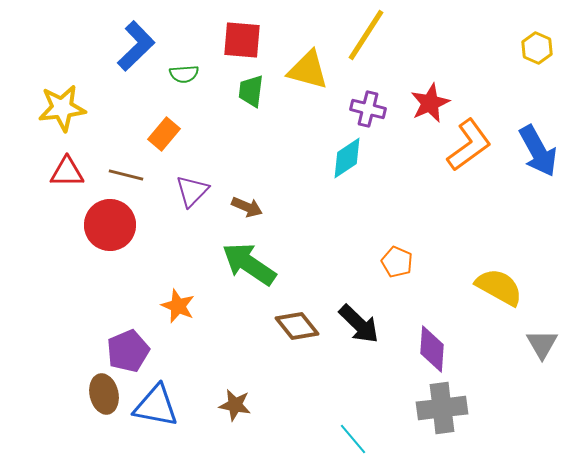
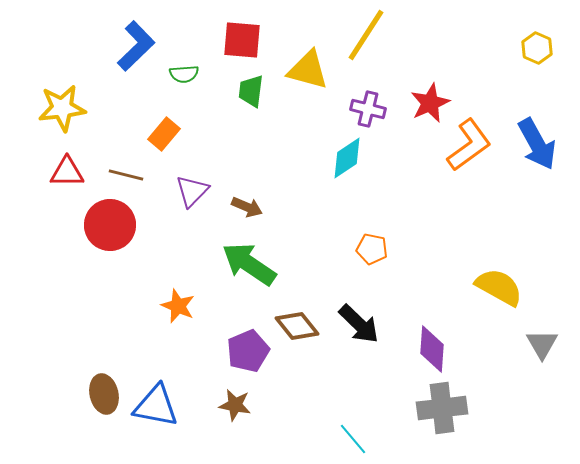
blue arrow: moved 1 px left, 7 px up
orange pentagon: moved 25 px left, 13 px up; rotated 12 degrees counterclockwise
purple pentagon: moved 120 px right
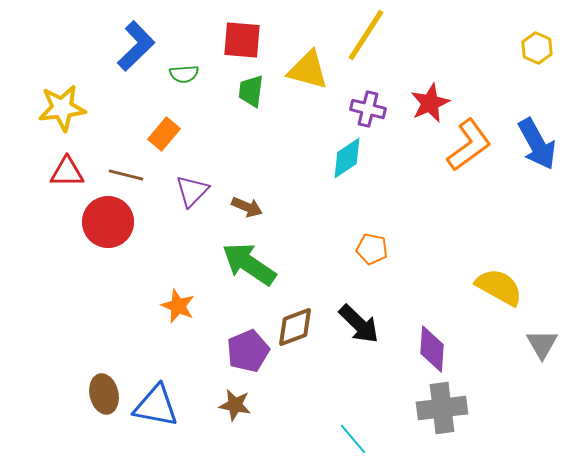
red circle: moved 2 px left, 3 px up
brown diamond: moved 2 px left, 1 px down; rotated 72 degrees counterclockwise
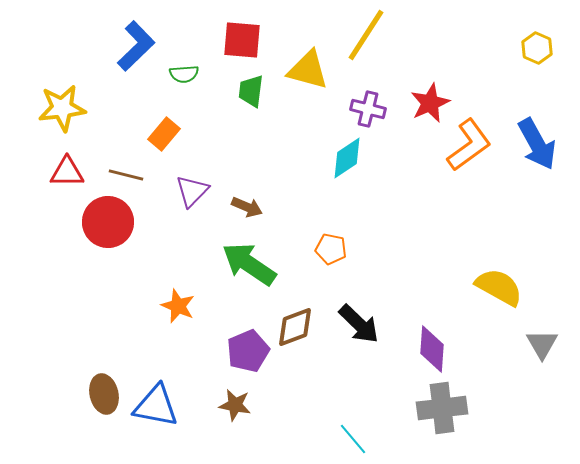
orange pentagon: moved 41 px left
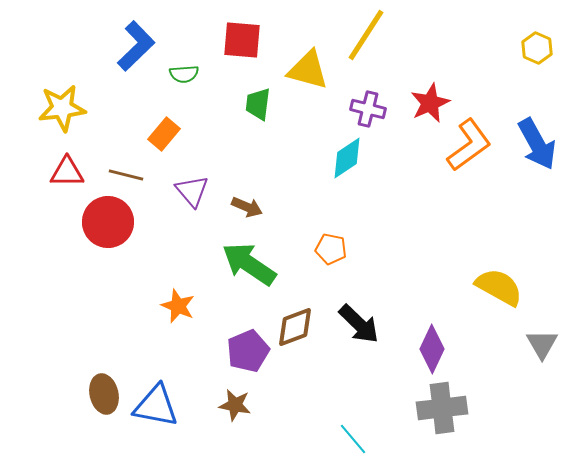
green trapezoid: moved 7 px right, 13 px down
purple triangle: rotated 24 degrees counterclockwise
purple diamond: rotated 21 degrees clockwise
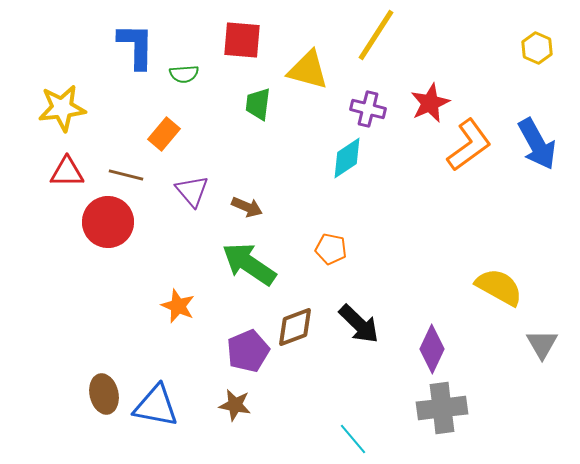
yellow line: moved 10 px right
blue L-shape: rotated 45 degrees counterclockwise
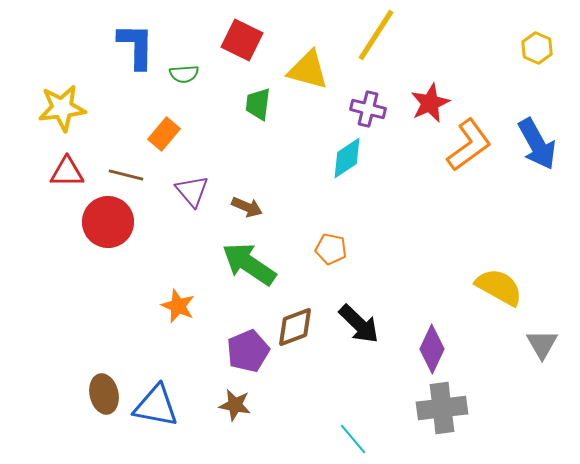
red square: rotated 21 degrees clockwise
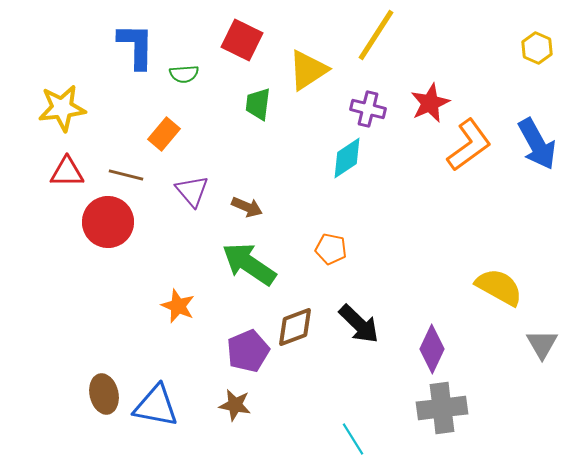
yellow triangle: rotated 48 degrees counterclockwise
cyan line: rotated 8 degrees clockwise
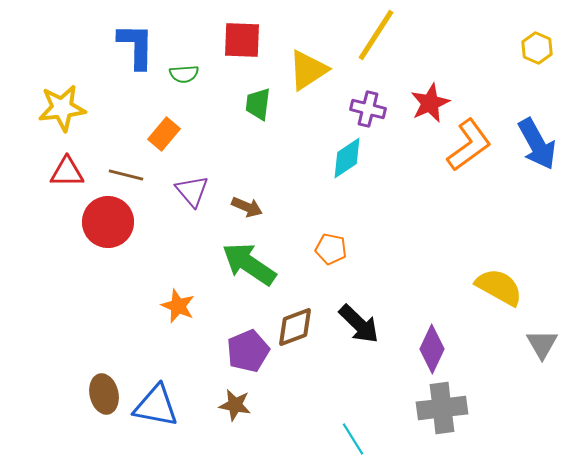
red square: rotated 24 degrees counterclockwise
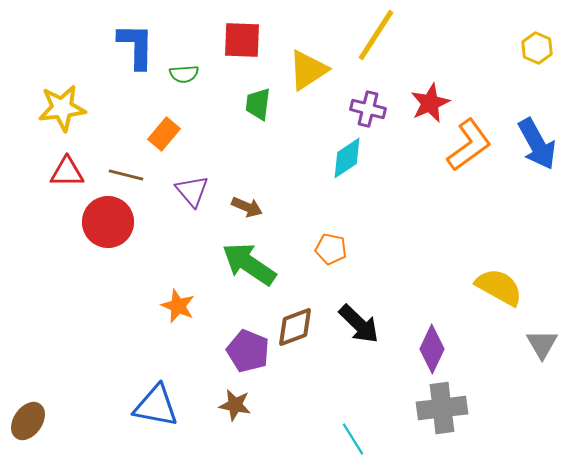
purple pentagon: rotated 27 degrees counterclockwise
brown ellipse: moved 76 px left, 27 px down; rotated 48 degrees clockwise
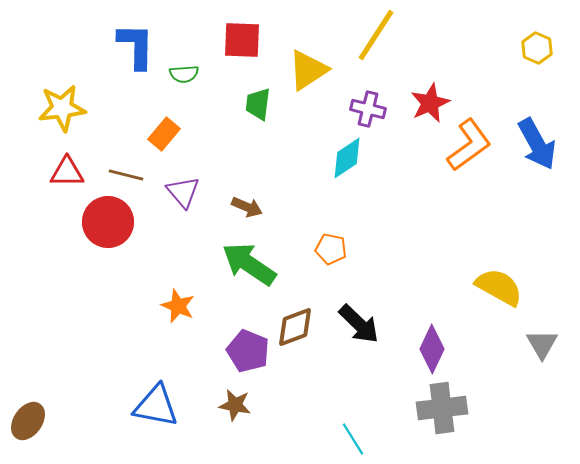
purple triangle: moved 9 px left, 1 px down
